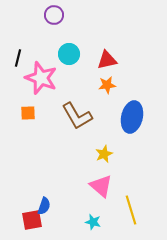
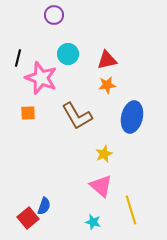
cyan circle: moved 1 px left
red square: moved 4 px left, 2 px up; rotated 30 degrees counterclockwise
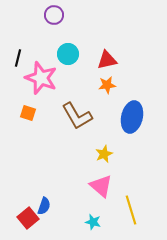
orange square: rotated 21 degrees clockwise
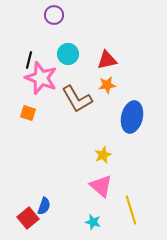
black line: moved 11 px right, 2 px down
brown L-shape: moved 17 px up
yellow star: moved 1 px left, 1 px down
